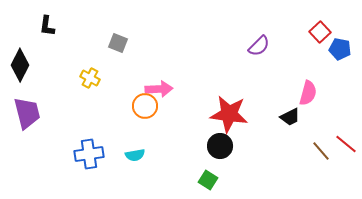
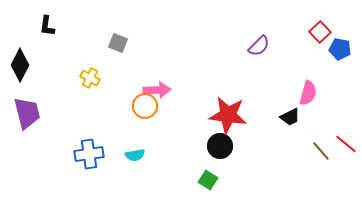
pink arrow: moved 2 px left, 1 px down
red star: moved 1 px left, 1 px down
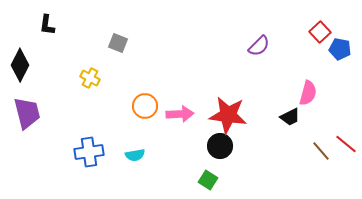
black L-shape: moved 1 px up
pink arrow: moved 23 px right, 24 px down
blue cross: moved 2 px up
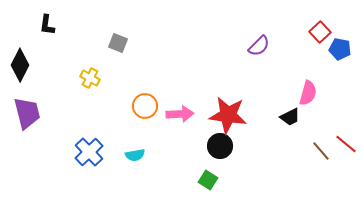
blue cross: rotated 36 degrees counterclockwise
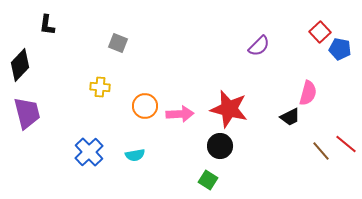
black diamond: rotated 16 degrees clockwise
yellow cross: moved 10 px right, 9 px down; rotated 24 degrees counterclockwise
red star: moved 1 px right, 6 px up; rotated 6 degrees clockwise
